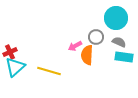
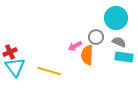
cyan triangle: rotated 25 degrees counterclockwise
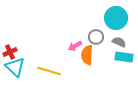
cyan triangle: rotated 10 degrees counterclockwise
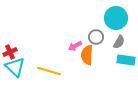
gray semicircle: rotated 96 degrees clockwise
cyan rectangle: moved 2 px right, 3 px down
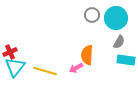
gray circle: moved 4 px left, 22 px up
pink arrow: moved 1 px right, 22 px down
cyan triangle: rotated 25 degrees clockwise
yellow line: moved 4 px left
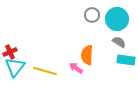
cyan circle: moved 1 px right, 1 px down
gray semicircle: rotated 88 degrees counterclockwise
pink arrow: rotated 64 degrees clockwise
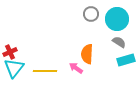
gray circle: moved 1 px left, 1 px up
orange semicircle: moved 1 px up
cyan rectangle: rotated 24 degrees counterclockwise
cyan triangle: moved 1 px left, 1 px down
yellow line: rotated 15 degrees counterclockwise
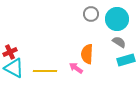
cyan triangle: rotated 40 degrees counterclockwise
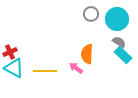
cyan rectangle: moved 3 px left, 5 px up; rotated 60 degrees clockwise
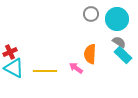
orange semicircle: moved 3 px right
